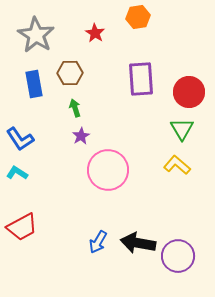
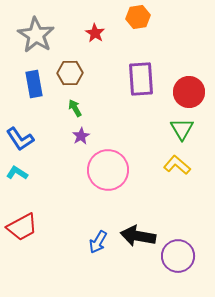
green arrow: rotated 12 degrees counterclockwise
black arrow: moved 7 px up
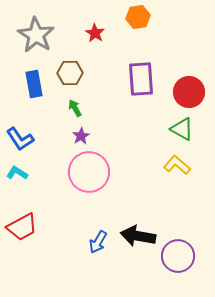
green triangle: rotated 30 degrees counterclockwise
pink circle: moved 19 px left, 2 px down
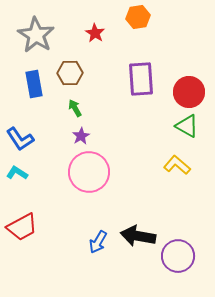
green triangle: moved 5 px right, 3 px up
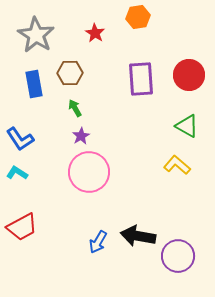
red circle: moved 17 px up
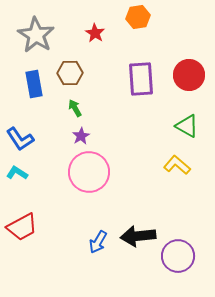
black arrow: rotated 16 degrees counterclockwise
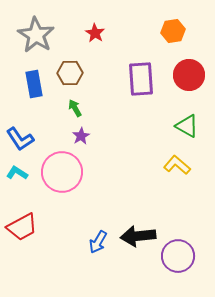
orange hexagon: moved 35 px right, 14 px down
pink circle: moved 27 px left
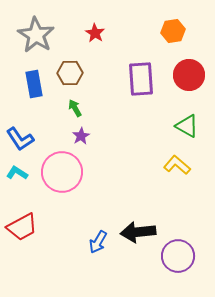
black arrow: moved 4 px up
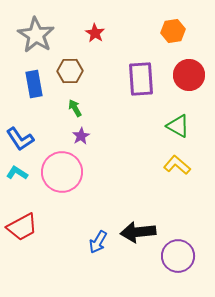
brown hexagon: moved 2 px up
green triangle: moved 9 px left
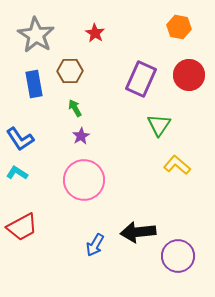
orange hexagon: moved 6 px right, 4 px up; rotated 20 degrees clockwise
purple rectangle: rotated 28 degrees clockwise
green triangle: moved 19 px left, 1 px up; rotated 35 degrees clockwise
pink circle: moved 22 px right, 8 px down
blue arrow: moved 3 px left, 3 px down
